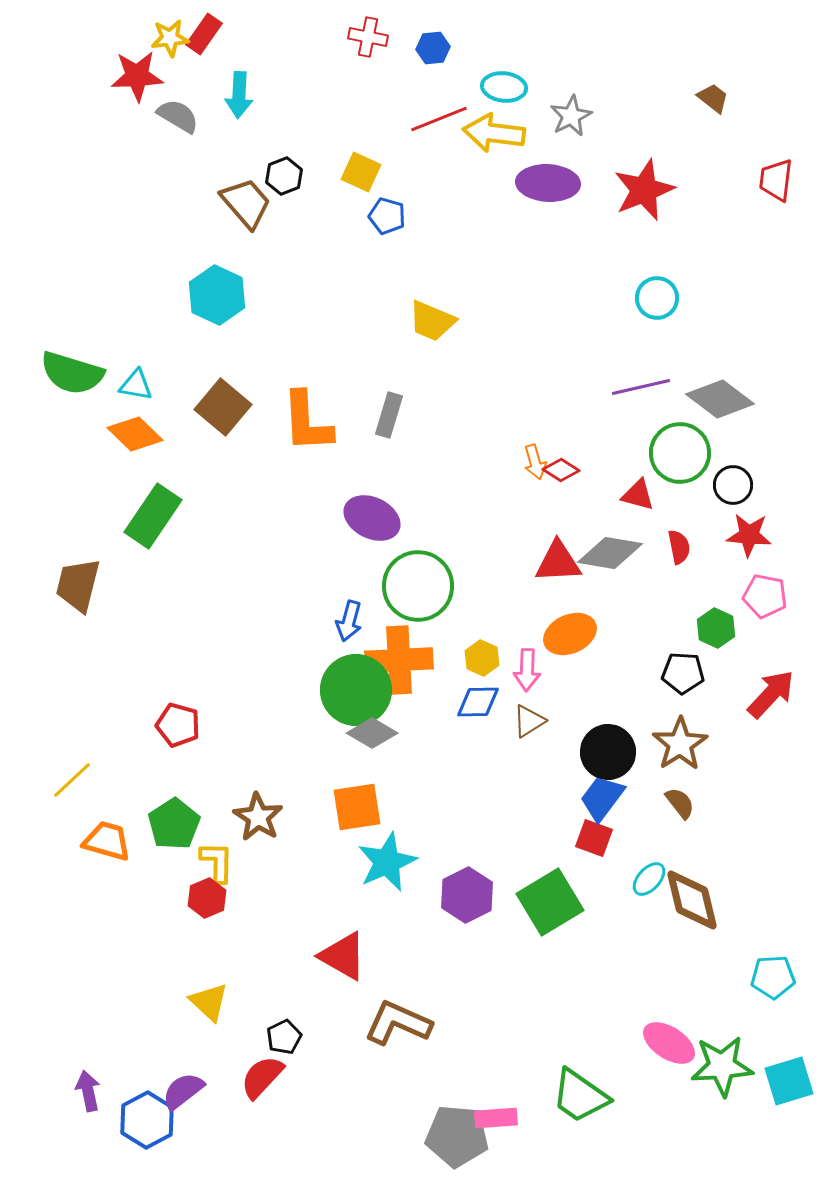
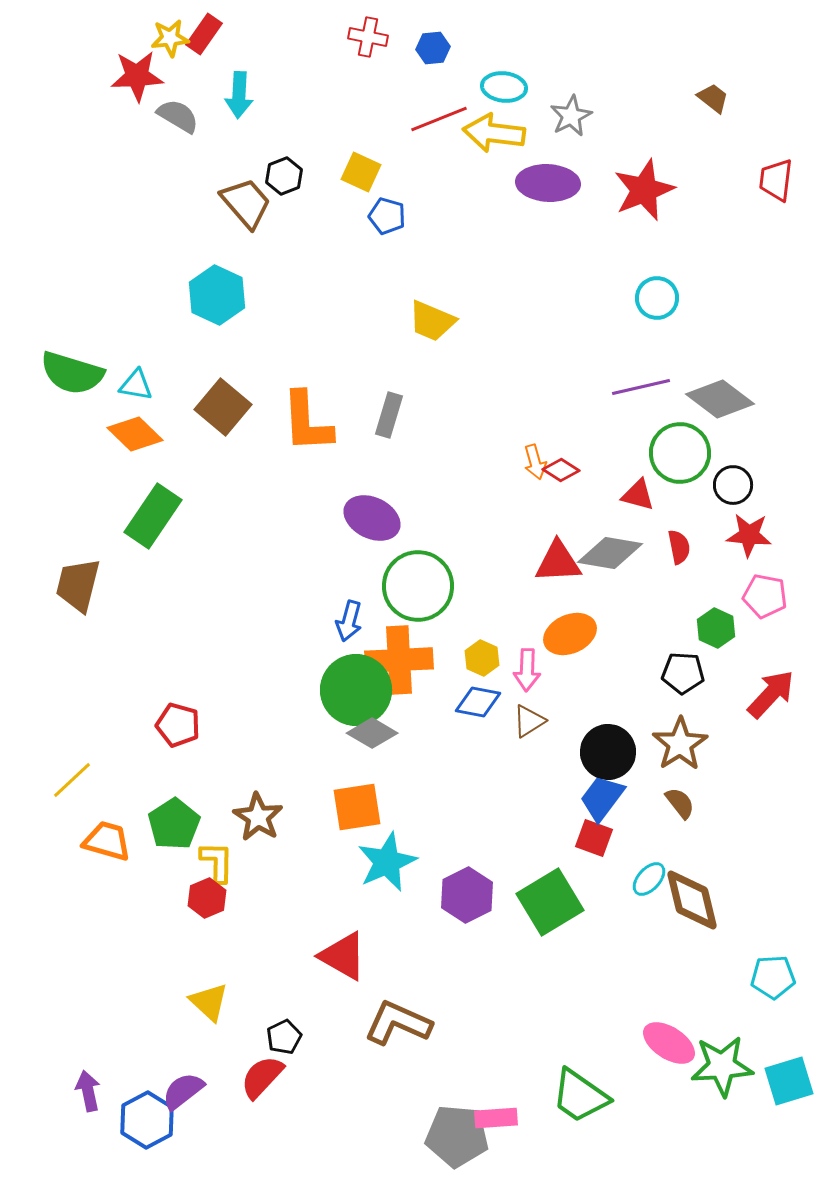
blue diamond at (478, 702): rotated 12 degrees clockwise
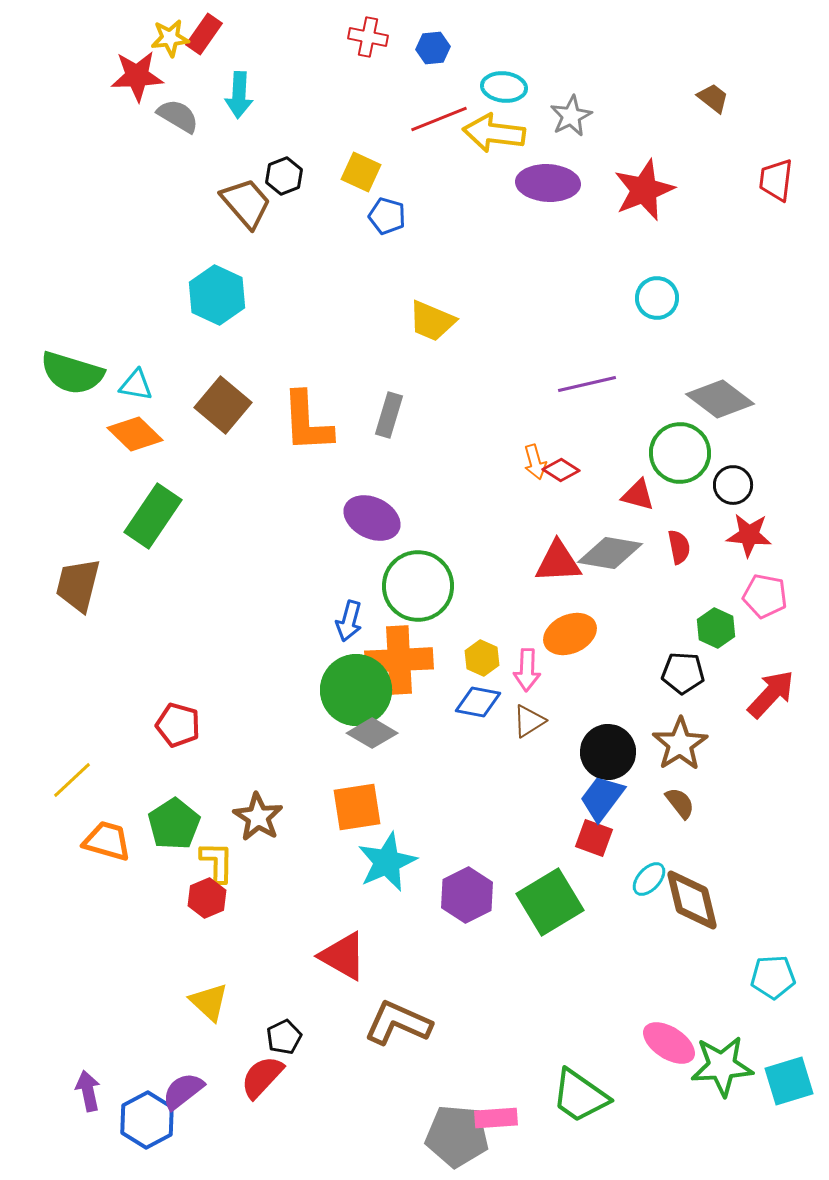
purple line at (641, 387): moved 54 px left, 3 px up
brown square at (223, 407): moved 2 px up
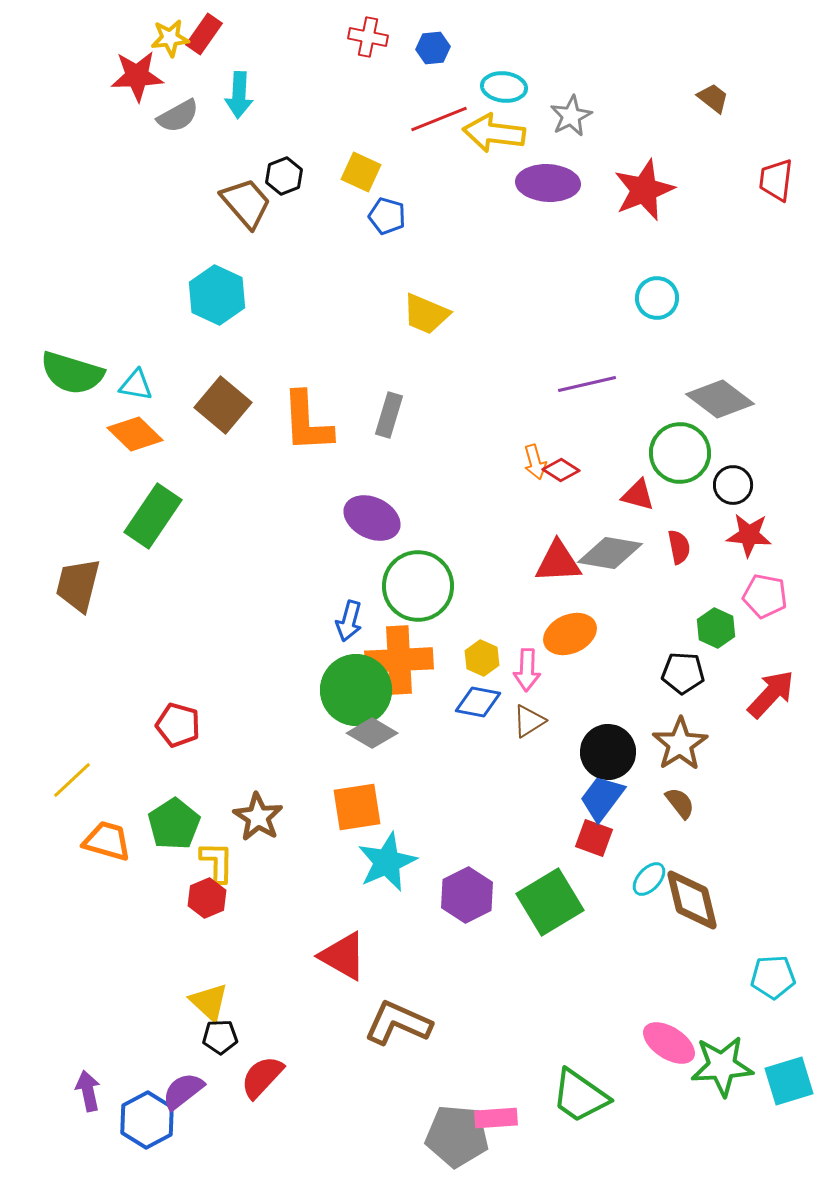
gray semicircle at (178, 116): rotated 120 degrees clockwise
yellow trapezoid at (432, 321): moved 6 px left, 7 px up
black pentagon at (284, 1037): moved 64 px left; rotated 24 degrees clockwise
